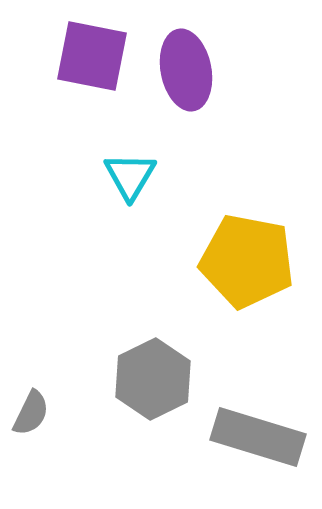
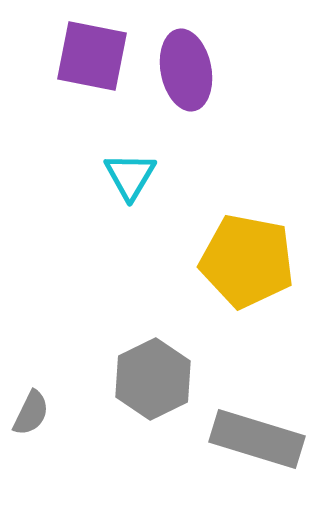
gray rectangle: moved 1 px left, 2 px down
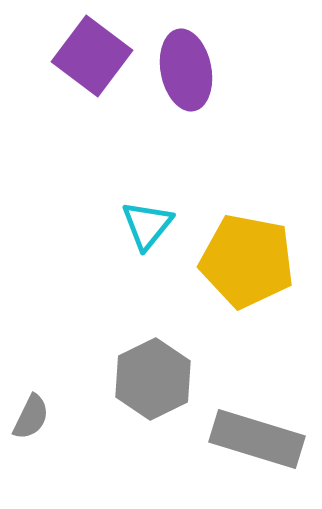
purple square: rotated 26 degrees clockwise
cyan triangle: moved 17 px right, 49 px down; rotated 8 degrees clockwise
gray semicircle: moved 4 px down
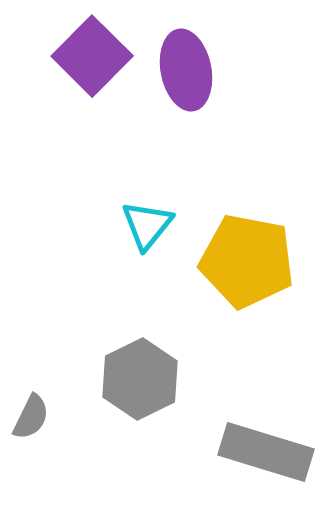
purple square: rotated 8 degrees clockwise
gray hexagon: moved 13 px left
gray rectangle: moved 9 px right, 13 px down
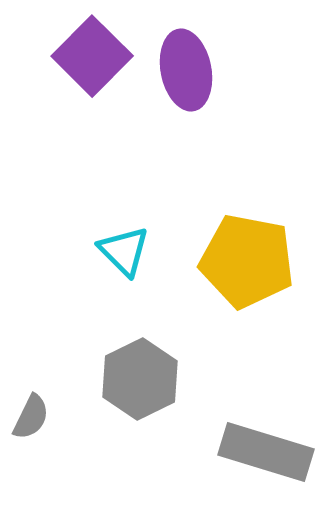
cyan triangle: moved 23 px left, 26 px down; rotated 24 degrees counterclockwise
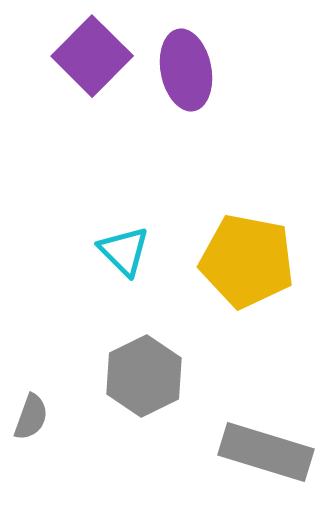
gray hexagon: moved 4 px right, 3 px up
gray semicircle: rotated 6 degrees counterclockwise
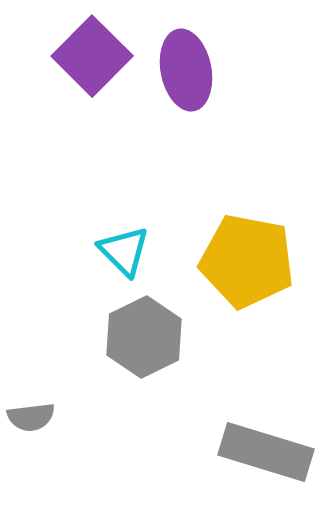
gray hexagon: moved 39 px up
gray semicircle: rotated 63 degrees clockwise
